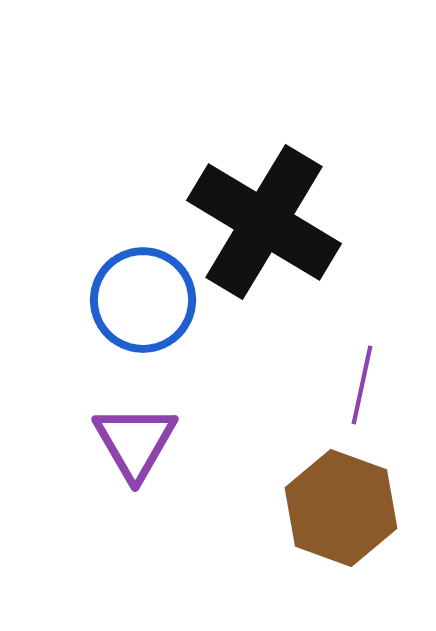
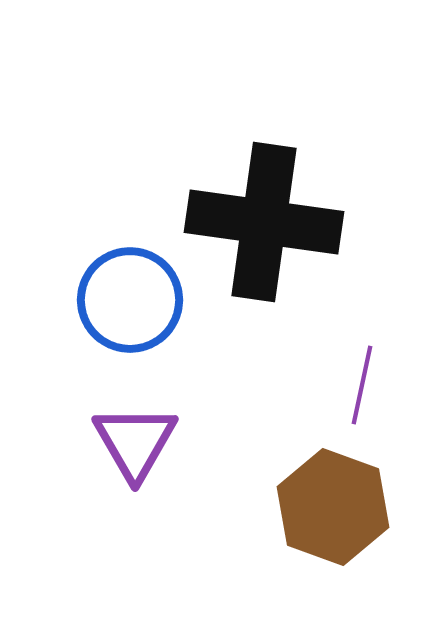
black cross: rotated 23 degrees counterclockwise
blue circle: moved 13 px left
brown hexagon: moved 8 px left, 1 px up
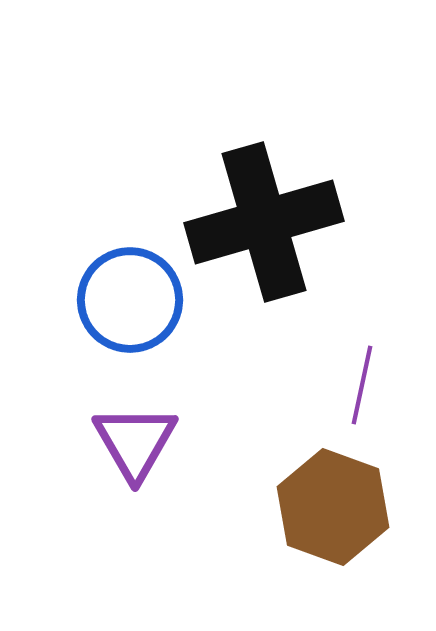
black cross: rotated 24 degrees counterclockwise
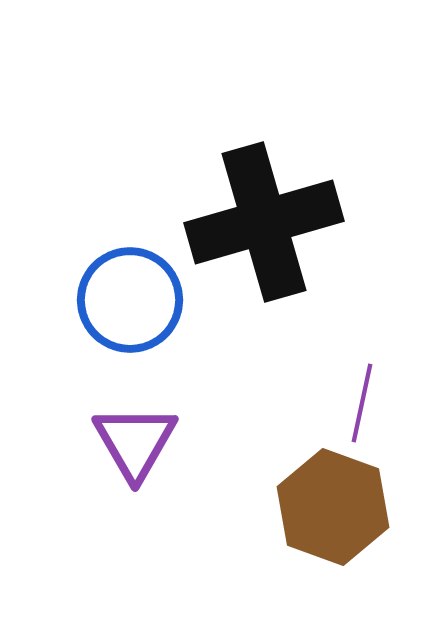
purple line: moved 18 px down
